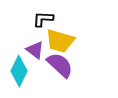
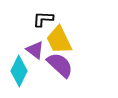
yellow trapezoid: moved 1 px left, 1 px up; rotated 48 degrees clockwise
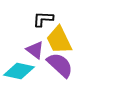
cyan diamond: rotated 76 degrees clockwise
